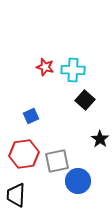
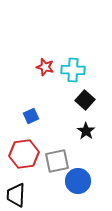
black star: moved 14 px left, 8 px up
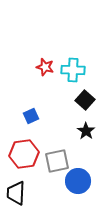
black trapezoid: moved 2 px up
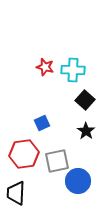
blue square: moved 11 px right, 7 px down
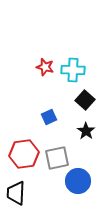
blue square: moved 7 px right, 6 px up
gray square: moved 3 px up
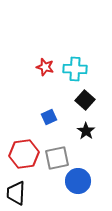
cyan cross: moved 2 px right, 1 px up
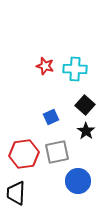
red star: moved 1 px up
black square: moved 5 px down
blue square: moved 2 px right
gray square: moved 6 px up
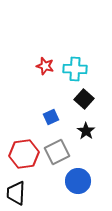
black square: moved 1 px left, 6 px up
gray square: rotated 15 degrees counterclockwise
